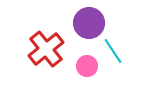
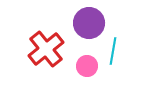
cyan line: rotated 44 degrees clockwise
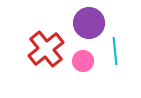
cyan line: moved 2 px right; rotated 16 degrees counterclockwise
pink circle: moved 4 px left, 5 px up
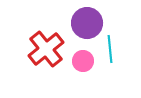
purple circle: moved 2 px left
cyan line: moved 5 px left, 2 px up
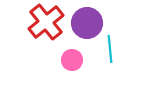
red cross: moved 27 px up
pink circle: moved 11 px left, 1 px up
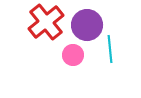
purple circle: moved 2 px down
pink circle: moved 1 px right, 5 px up
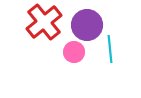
red cross: moved 2 px left
pink circle: moved 1 px right, 3 px up
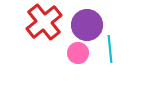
pink circle: moved 4 px right, 1 px down
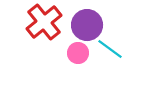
cyan line: rotated 48 degrees counterclockwise
